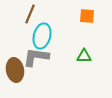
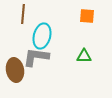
brown line: moved 7 px left; rotated 18 degrees counterclockwise
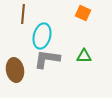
orange square: moved 4 px left, 3 px up; rotated 21 degrees clockwise
gray L-shape: moved 11 px right, 2 px down
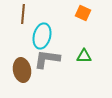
brown ellipse: moved 7 px right
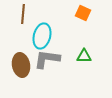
brown ellipse: moved 1 px left, 5 px up
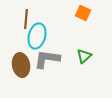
brown line: moved 3 px right, 5 px down
cyan ellipse: moved 5 px left
green triangle: rotated 42 degrees counterclockwise
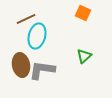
brown line: rotated 60 degrees clockwise
gray L-shape: moved 5 px left, 11 px down
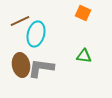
brown line: moved 6 px left, 2 px down
cyan ellipse: moved 1 px left, 2 px up
green triangle: rotated 49 degrees clockwise
gray L-shape: moved 1 px left, 2 px up
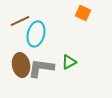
green triangle: moved 15 px left, 6 px down; rotated 35 degrees counterclockwise
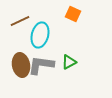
orange square: moved 10 px left, 1 px down
cyan ellipse: moved 4 px right, 1 px down
gray L-shape: moved 3 px up
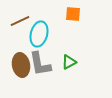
orange square: rotated 21 degrees counterclockwise
cyan ellipse: moved 1 px left, 1 px up
gray L-shape: moved 1 px left, 1 px up; rotated 108 degrees counterclockwise
